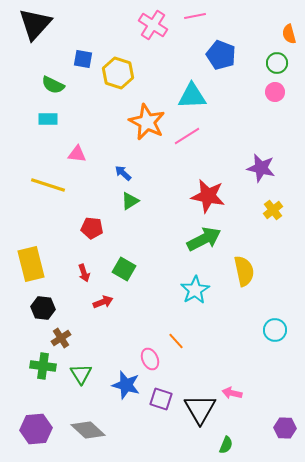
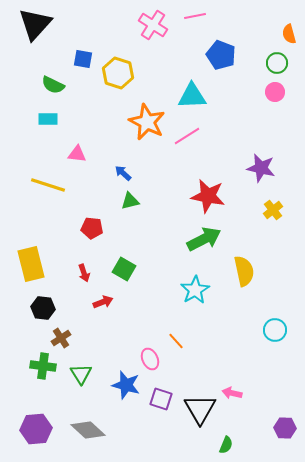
green triangle at (130, 201): rotated 18 degrees clockwise
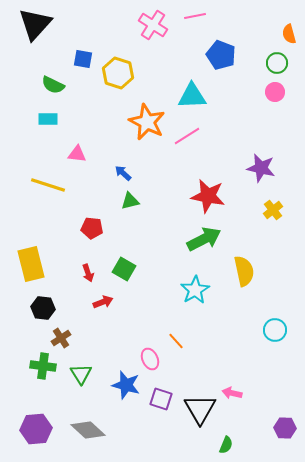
red arrow at (84, 273): moved 4 px right
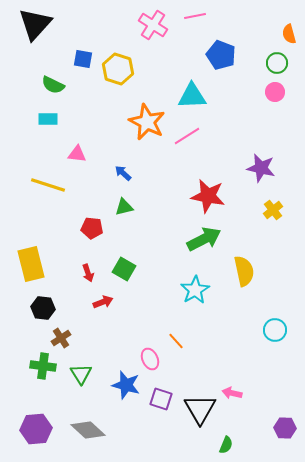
yellow hexagon at (118, 73): moved 4 px up
green triangle at (130, 201): moved 6 px left, 6 px down
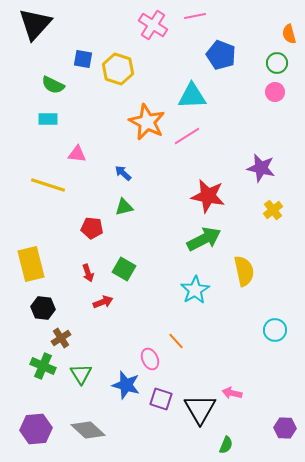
green cross at (43, 366): rotated 15 degrees clockwise
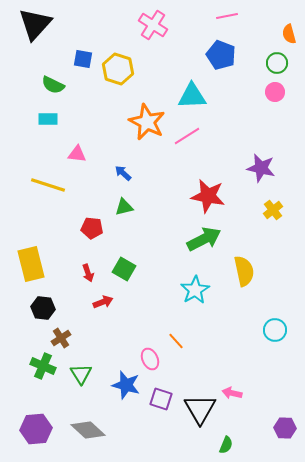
pink line at (195, 16): moved 32 px right
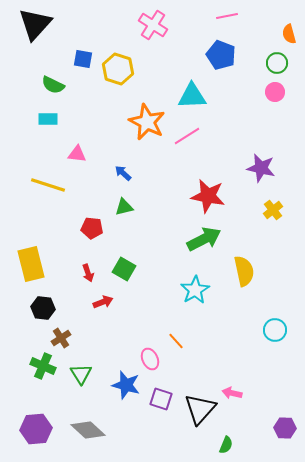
black triangle at (200, 409): rotated 12 degrees clockwise
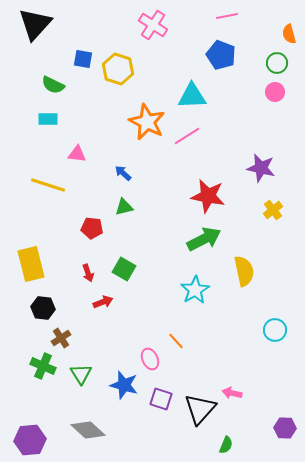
blue star at (126, 385): moved 2 px left
purple hexagon at (36, 429): moved 6 px left, 11 px down
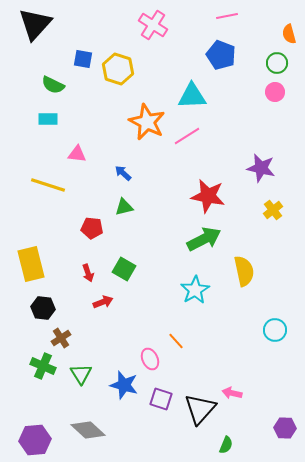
purple hexagon at (30, 440): moved 5 px right
